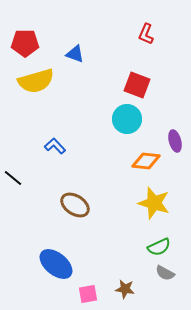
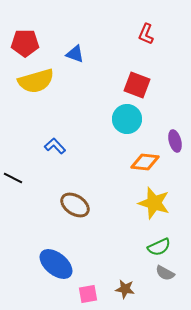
orange diamond: moved 1 px left, 1 px down
black line: rotated 12 degrees counterclockwise
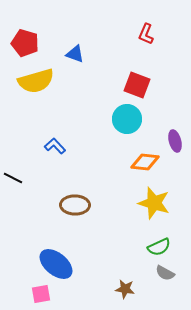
red pentagon: rotated 16 degrees clockwise
brown ellipse: rotated 32 degrees counterclockwise
pink square: moved 47 px left
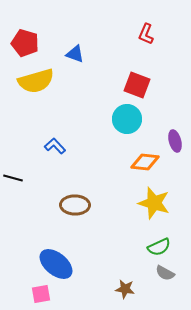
black line: rotated 12 degrees counterclockwise
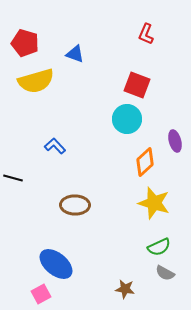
orange diamond: rotated 48 degrees counterclockwise
pink square: rotated 18 degrees counterclockwise
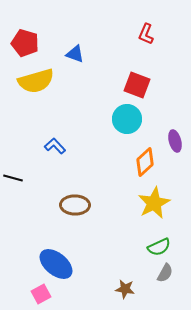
yellow star: rotated 28 degrees clockwise
gray semicircle: rotated 90 degrees counterclockwise
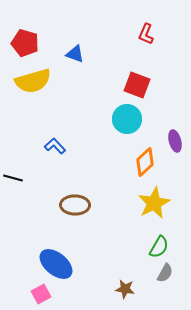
yellow semicircle: moved 3 px left
green semicircle: rotated 35 degrees counterclockwise
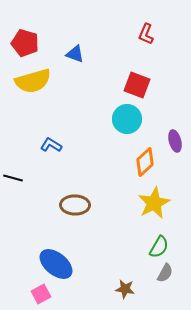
blue L-shape: moved 4 px left, 1 px up; rotated 15 degrees counterclockwise
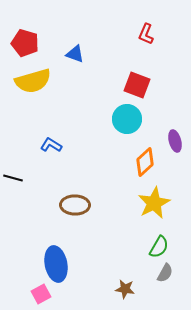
blue ellipse: rotated 40 degrees clockwise
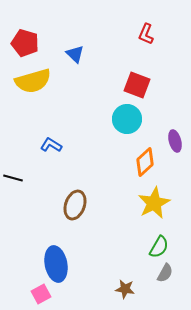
blue triangle: rotated 24 degrees clockwise
brown ellipse: rotated 72 degrees counterclockwise
